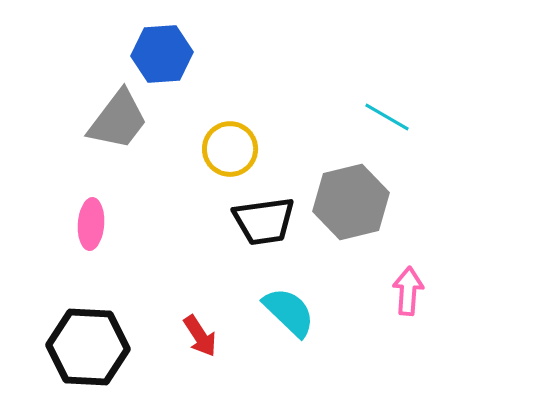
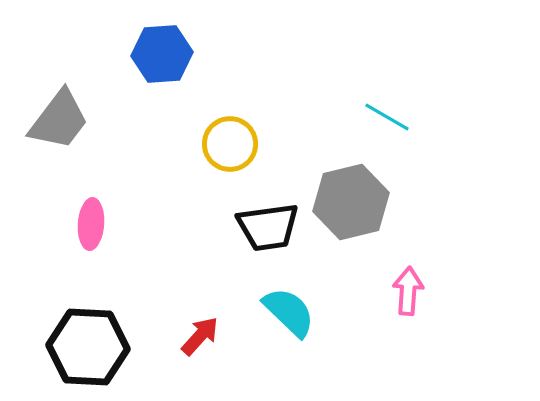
gray trapezoid: moved 59 px left
yellow circle: moved 5 px up
black trapezoid: moved 4 px right, 6 px down
red arrow: rotated 105 degrees counterclockwise
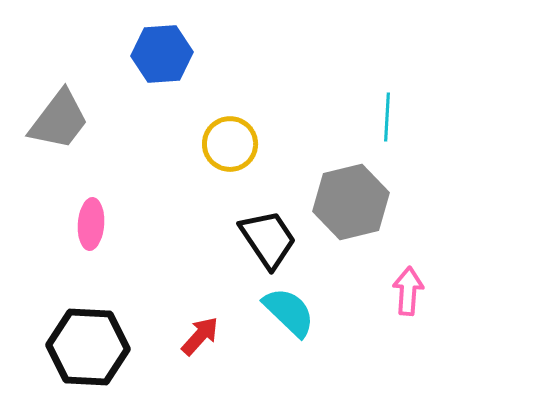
cyan line: rotated 63 degrees clockwise
black trapezoid: moved 12 px down; rotated 116 degrees counterclockwise
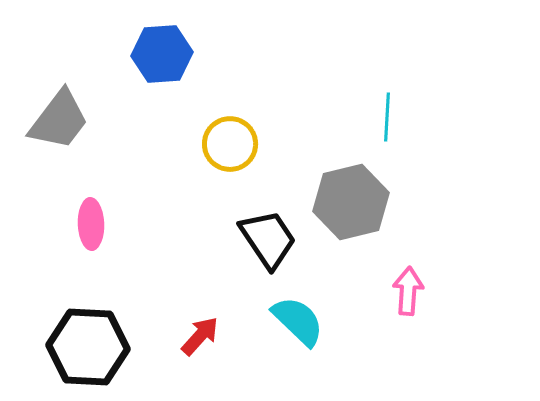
pink ellipse: rotated 6 degrees counterclockwise
cyan semicircle: moved 9 px right, 9 px down
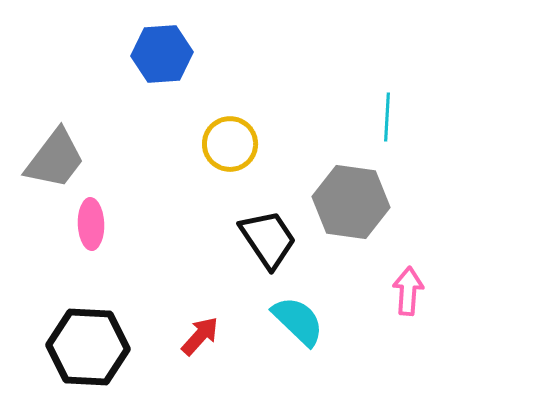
gray trapezoid: moved 4 px left, 39 px down
gray hexagon: rotated 22 degrees clockwise
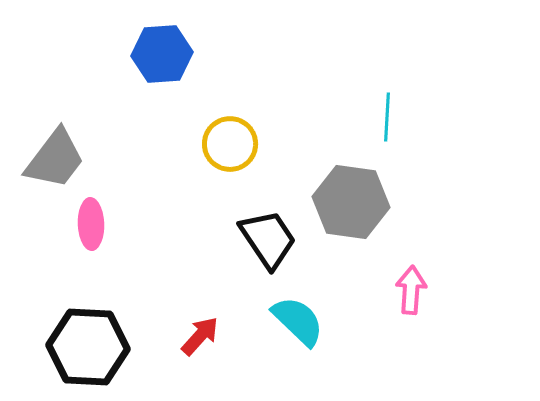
pink arrow: moved 3 px right, 1 px up
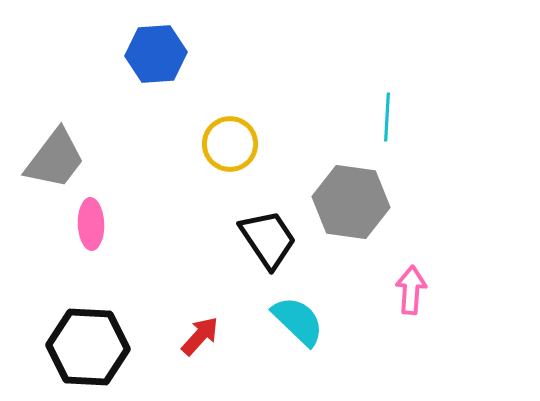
blue hexagon: moved 6 px left
